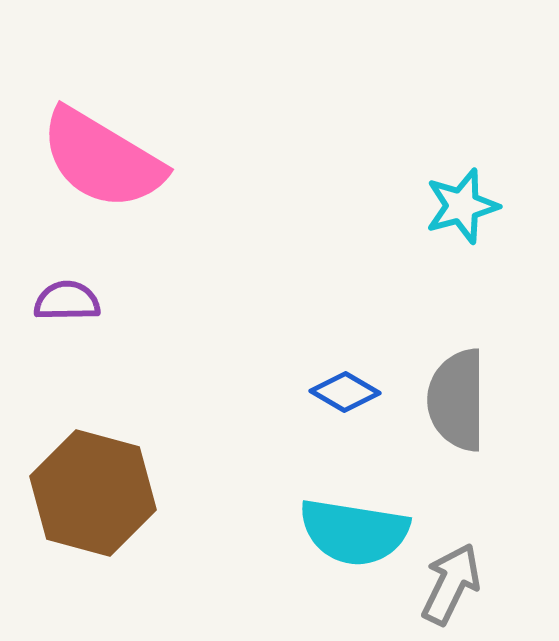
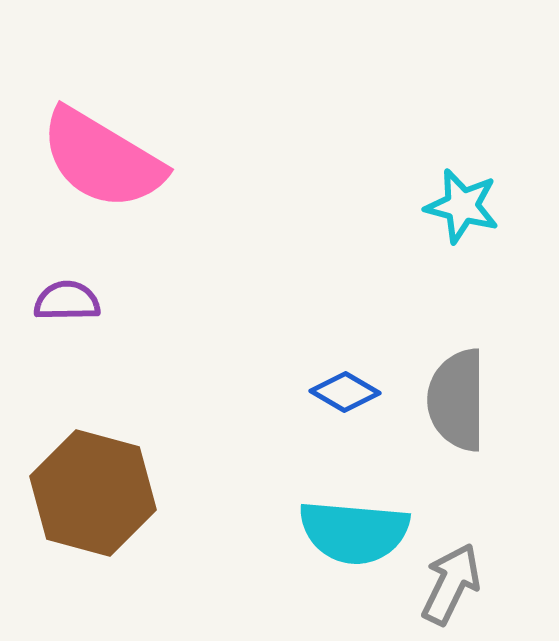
cyan star: rotated 30 degrees clockwise
cyan semicircle: rotated 4 degrees counterclockwise
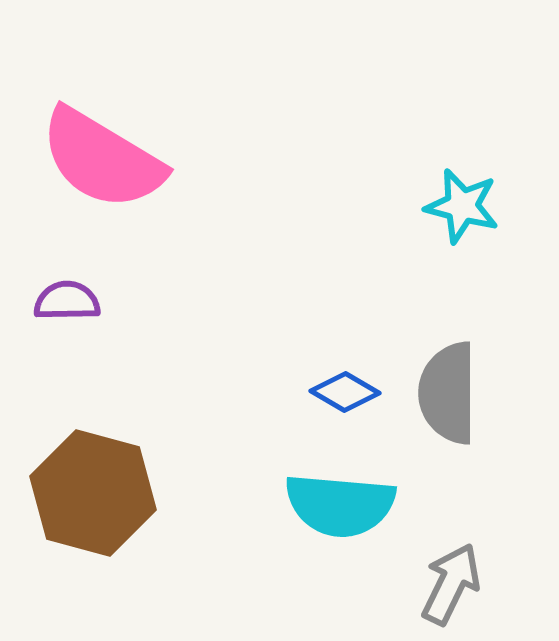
gray semicircle: moved 9 px left, 7 px up
cyan semicircle: moved 14 px left, 27 px up
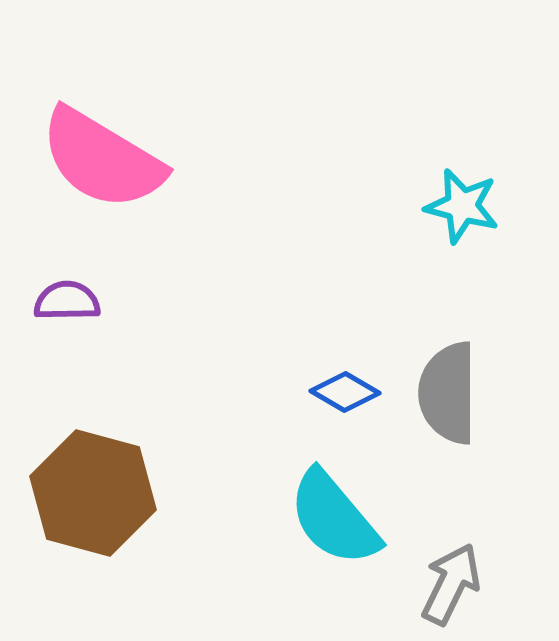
cyan semicircle: moved 6 px left, 13 px down; rotated 45 degrees clockwise
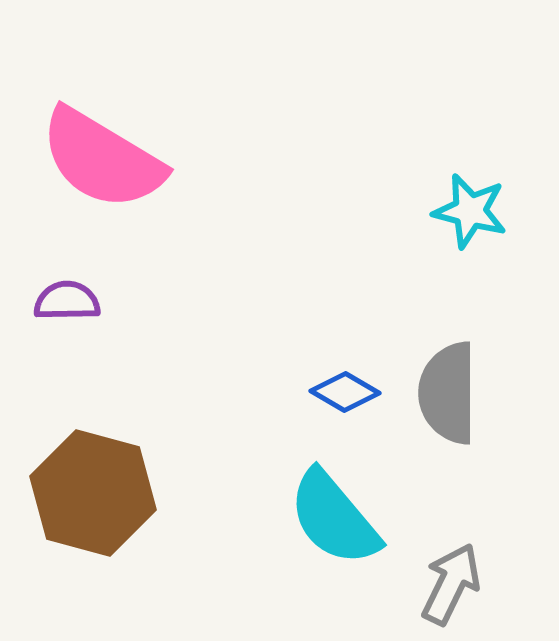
cyan star: moved 8 px right, 5 px down
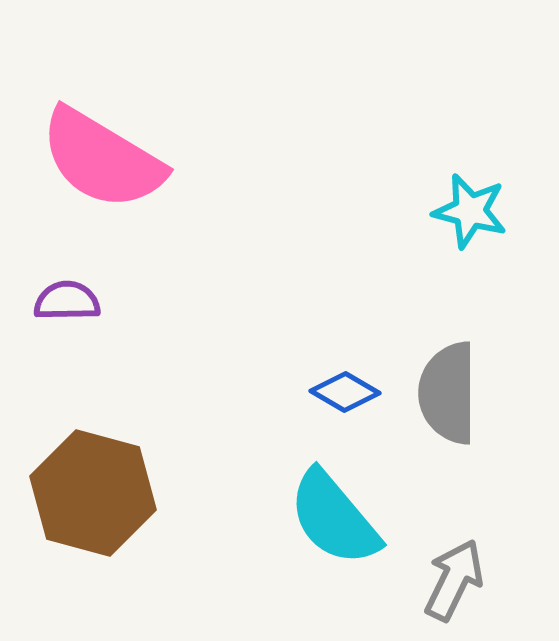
gray arrow: moved 3 px right, 4 px up
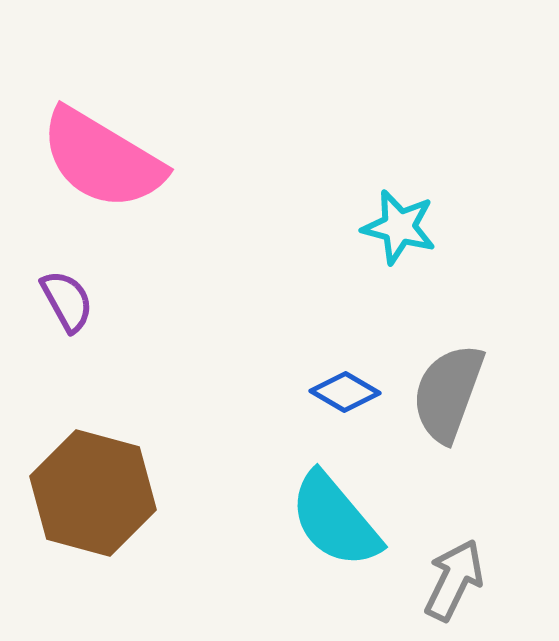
cyan star: moved 71 px left, 16 px down
purple semicircle: rotated 62 degrees clockwise
gray semicircle: rotated 20 degrees clockwise
cyan semicircle: moved 1 px right, 2 px down
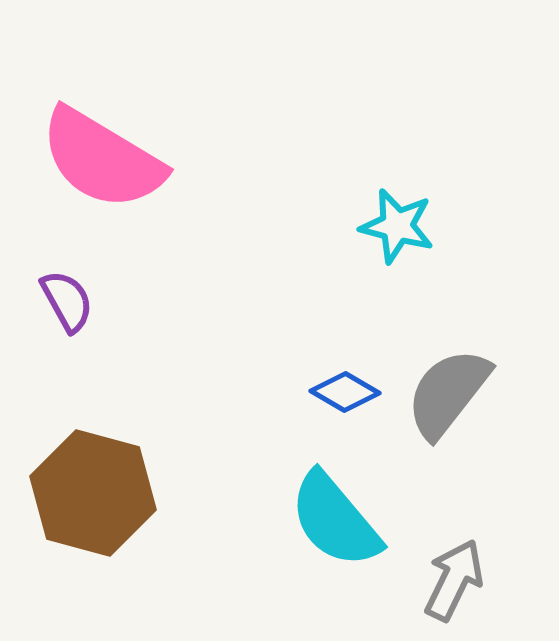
cyan star: moved 2 px left, 1 px up
gray semicircle: rotated 18 degrees clockwise
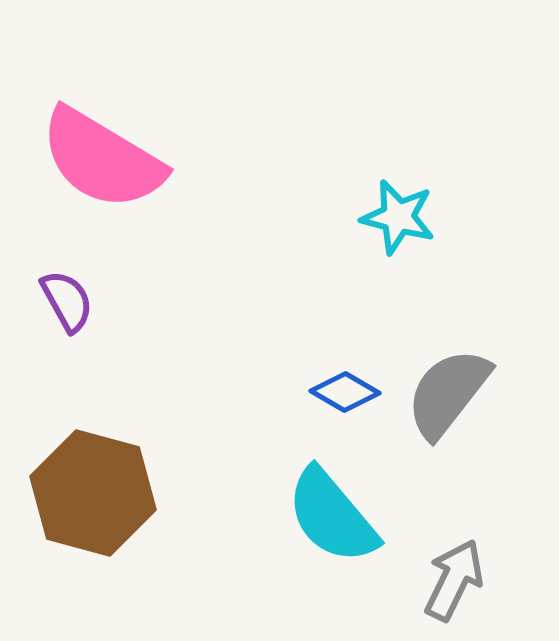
cyan star: moved 1 px right, 9 px up
cyan semicircle: moved 3 px left, 4 px up
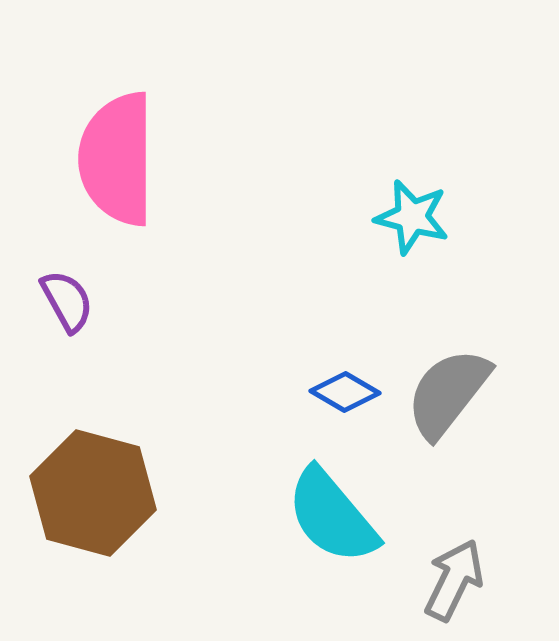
pink semicircle: moved 15 px right; rotated 59 degrees clockwise
cyan star: moved 14 px right
